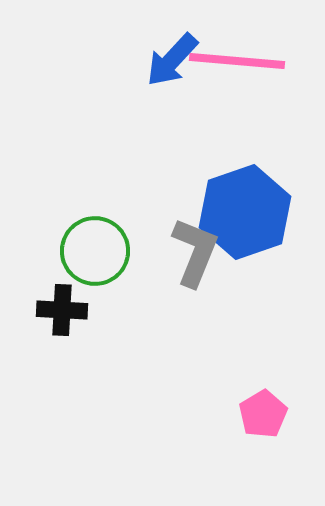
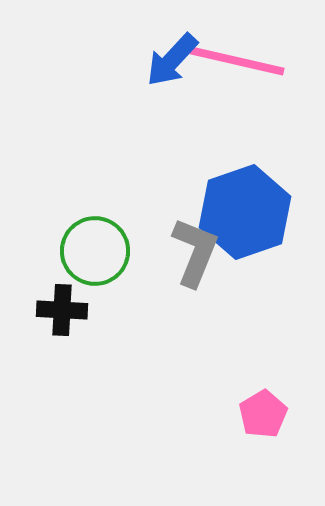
pink line: rotated 8 degrees clockwise
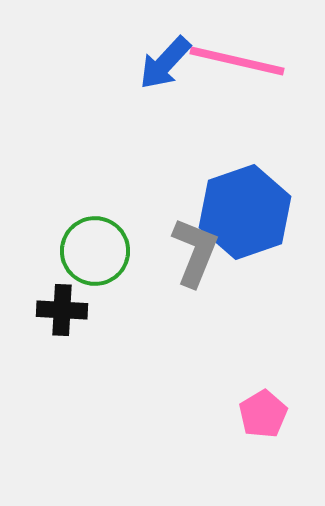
blue arrow: moved 7 px left, 3 px down
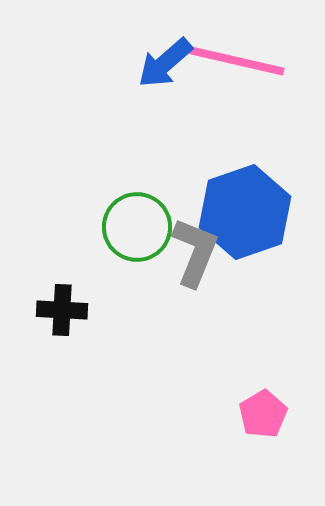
blue arrow: rotated 6 degrees clockwise
green circle: moved 42 px right, 24 px up
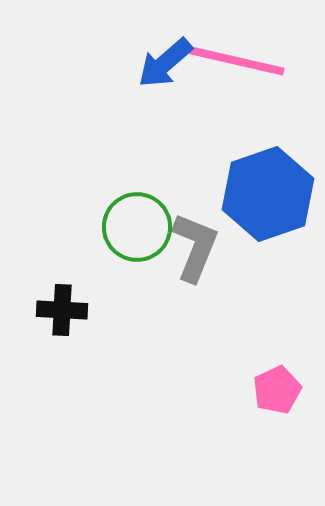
blue hexagon: moved 23 px right, 18 px up
gray L-shape: moved 5 px up
pink pentagon: moved 14 px right, 24 px up; rotated 6 degrees clockwise
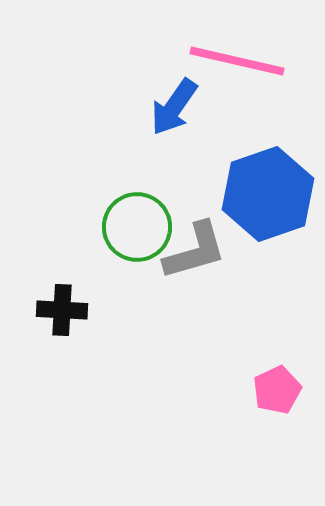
blue arrow: moved 9 px right, 44 px down; rotated 14 degrees counterclockwise
gray L-shape: moved 4 px down; rotated 52 degrees clockwise
